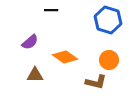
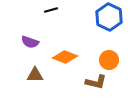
black line: rotated 16 degrees counterclockwise
blue hexagon: moved 1 px right, 3 px up; rotated 8 degrees clockwise
purple semicircle: rotated 60 degrees clockwise
orange diamond: rotated 15 degrees counterclockwise
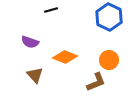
brown triangle: rotated 48 degrees clockwise
brown L-shape: rotated 35 degrees counterclockwise
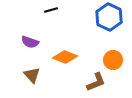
orange circle: moved 4 px right
brown triangle: moved 3 px left
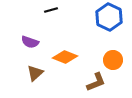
brown triangle: moved 3 px right, 2 px up; rotated 30 degrees clockwise
